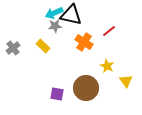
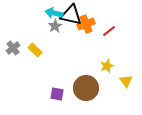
cyan arrow: rotated 36 degrees clockwise
gray star: rotated 24 degrees counterclockwise
orange cross: moved 2 px right, 18 px up; rotated 36 degrees clockwise
yellow rectangle: moved 8 px left, 4 px down
yellow star: rotated 24 degrees clockwise
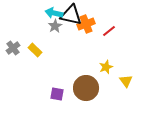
yellow star: moved 1 px left, 1 px down
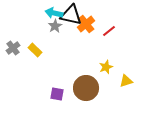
orange cross: rotated 18 degrees counterclockwise
yellow triangle: rotated 48 degrees clockwise
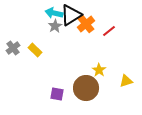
black triangle: rotated 45 degrees counterclockwise
yellow star: moved 7 px left, 3 px down; rotated 16 degrees counterclockwise
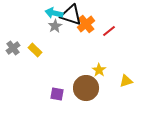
black triangle: rotated 50 degrees clockwise
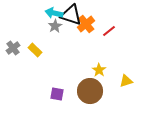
brown circle: moved 4 px right, 3 px down
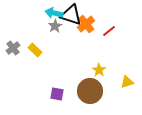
yellow triangle: moved 1 px right, 1 px down
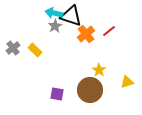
black triangle: moved 1 px down
orange cross: moved 10 px down
brown circle: moved 1 px up
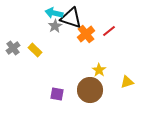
black triangle: moved 2 px down
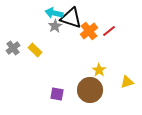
orange cross: moved 3 px right, 3 px up
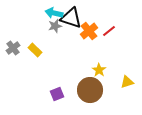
gray star: rotated 16 degrees clockwise
purple square: rotated 32 degrees counterclockwise
